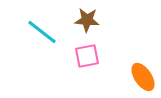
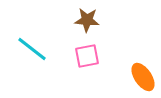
cyan line: moved 10 px left, 17 px down
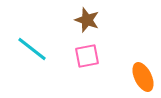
brown star: rotated 15 degrees clockwise
orange ellipse: rotated 8 degrees clockwise
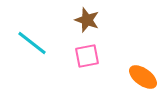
cyan line: moved 6 px up
orange ellipse: rotated 28 degrees counterclockwise
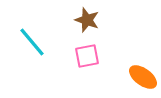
cyan line: moved 1 px up; rotated 12 degrees clockwise
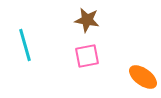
brown star: rotated 10 degrees counterclockwise
cyan line: moved 7 px left, 3 px down; rotated 24 degrees clockwise
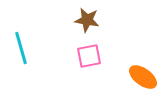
cyan line: moved 4 px left, 3 px down
pink square: moved 2 px right
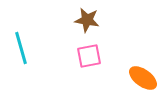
orange ellipse: moved 1 px down
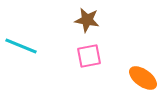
cyan line: moved 2 px up; rotated 52 degrees counterclockwise
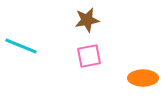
brown star: rotated 20 degrees counterclockwise
orange ellipse: rotated 36 degrees counterclockwise
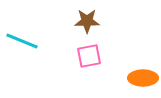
brown star: moved 1 px down; rotated 10 degrees clockwise
cyan line: moved 1 px right, 5 px up
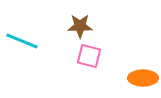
brown star: moved 7 px left, 5 px down
pink square: rotated 25 degrees clockwise
